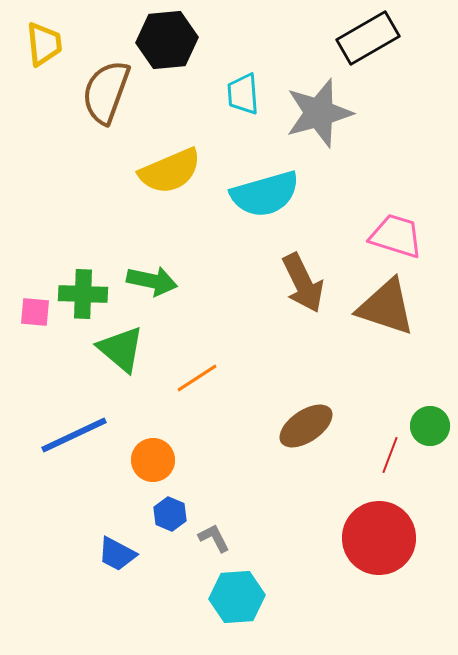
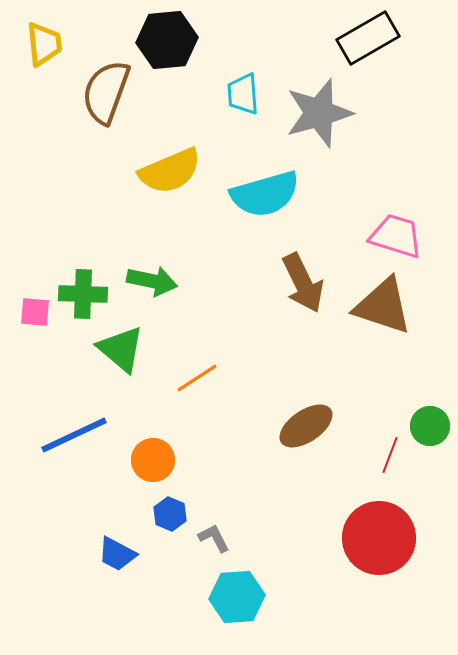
brown triangle: moved 3 px left, 1 px up
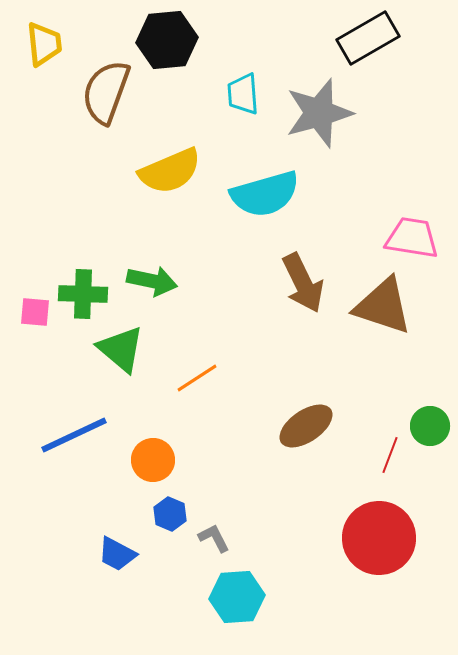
pink trapezoid: moved 16 px right, 2 px down; rotated 8 degrees counterclockwise
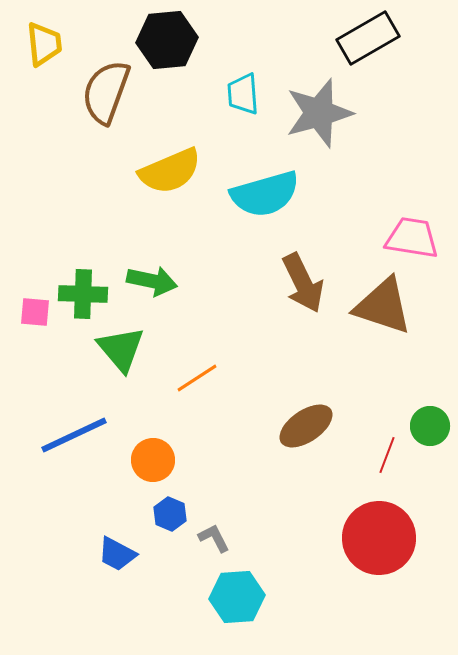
green triangle: rotated 10 degrees clockwise
red line: moved 3 px left
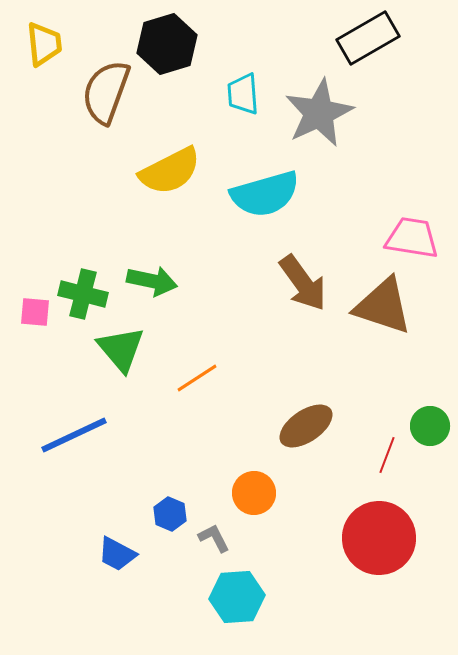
black hexagon: moved 4 px down; rotated 12 degrees counterclockwise
gray star: rotated 10 degrees counterclockwise
yellow semicircle: rotated 4 degrees counterclockwise
brown arrow: rotated 10 degrees counterclockwise
green cross: rotated 12 degrees clockwise
orange circle: moved 101 px right, 33 px down
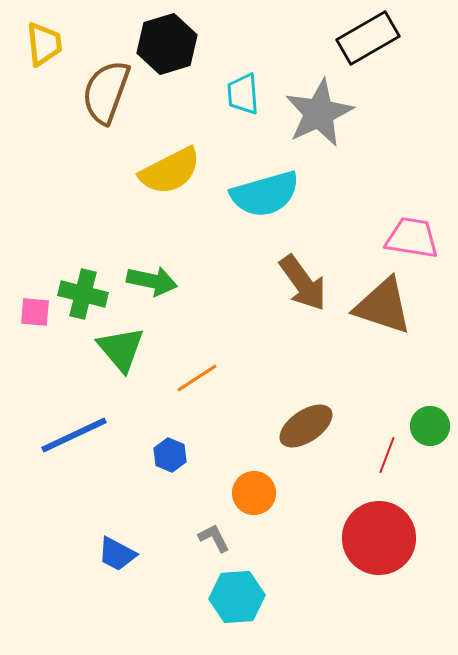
blue hexagon: moved 59 px up
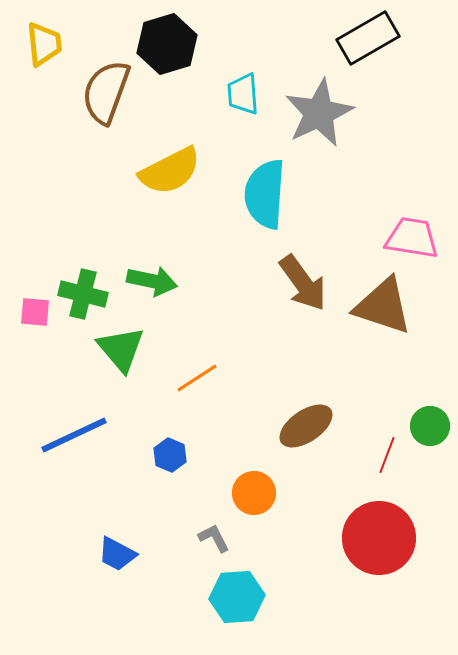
cyan semicircle: rotated 110 degrees clockwise
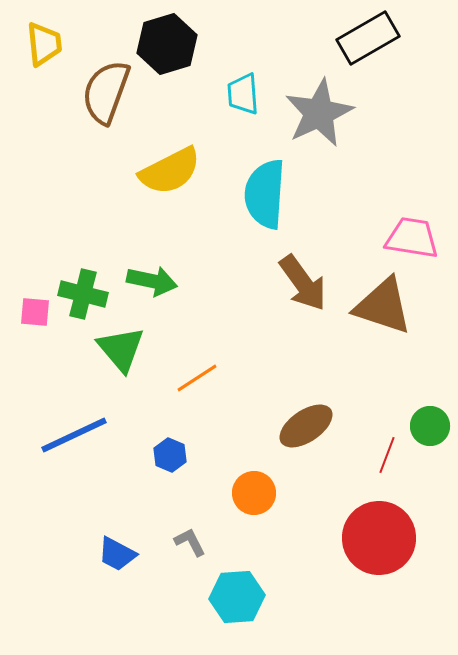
gray L-shape: moved 24 px left, 4 px down
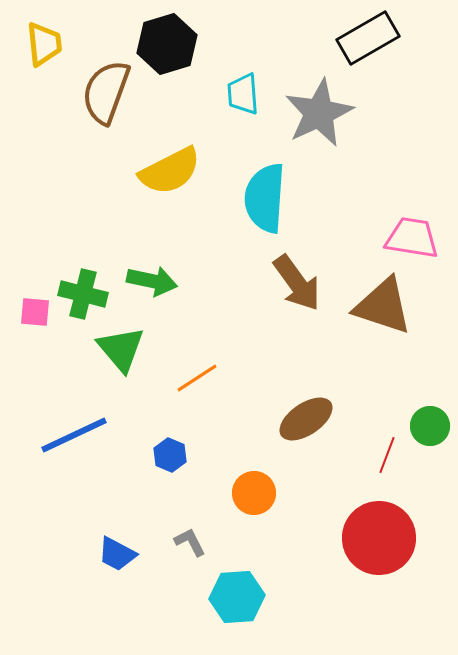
cyan semicircle: moved 4 px down
brown arrow: moved 6 px left
brown ellipse: moved 7 px up
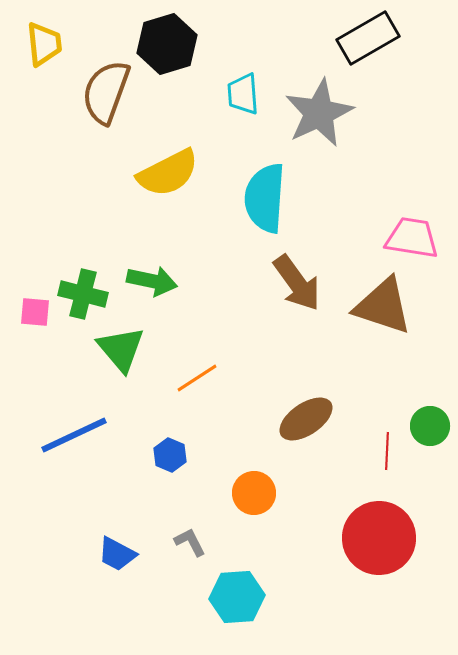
yellow semicircle: moved 2 px left, 2 px down
red line: moved 4 px up; rotated 18 degrees counterclockwise
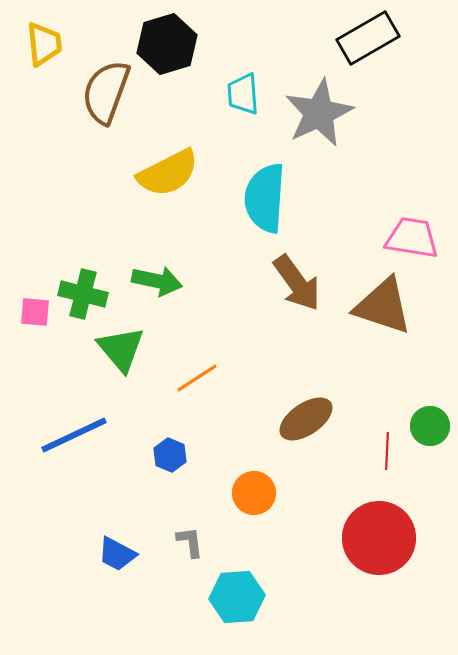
green arrow: moved 5 px right
gray L-shape: rotated 20 degrees clockwise
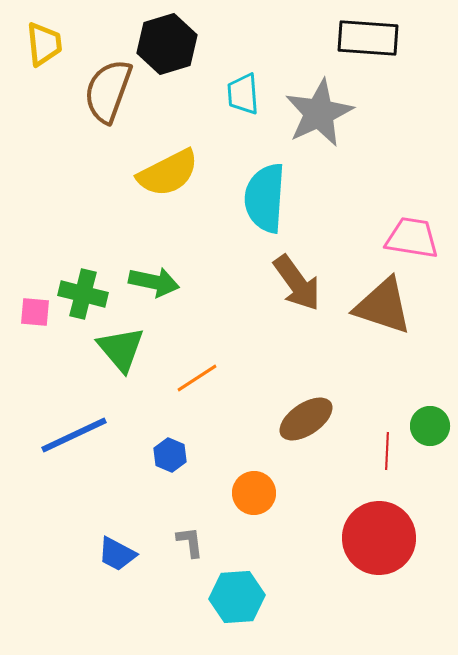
black rectangle: rotated 34 degrees clockwise
brown semicircle: moved 2 px right, 1 px up
green arrow: moved 3 px left, 1 px down
